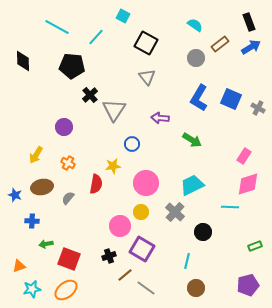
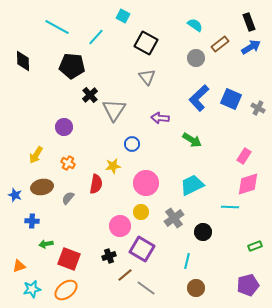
blue L-shape at (199, 98): rotated 16 degrees clockwise
gray cross at (175, 212): moved 1 px left, 6 px down; rotated 12 degrees clockwise
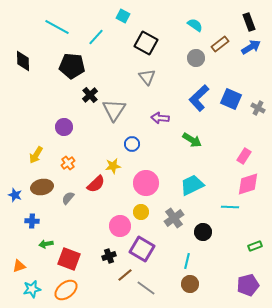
orange cross at (68, 163): rotated 24 degrees clockwise
red semicircle at (96, 184): rotated 36 degrees clockwise
brown circle at (196, 288): moved 6 px left, 4 px up
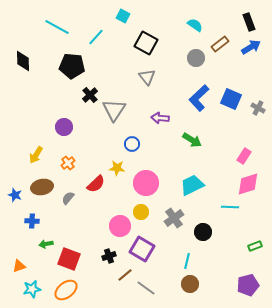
yellow star at (113, 166): moved 4 px right, 2 px down; rotated 14 degrees clockwise
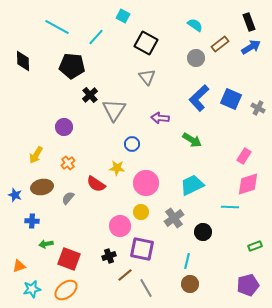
red semicircle at (96, 184): rotated 78 degrees clockwise
purple square at (142, 249): rotated 20 degrees counterclockwise
gray line at (146, 288): rotated 24 degrees clockwise
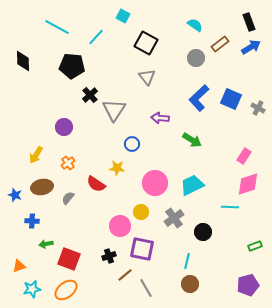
pink circle at (146, 183): moved 9 px right
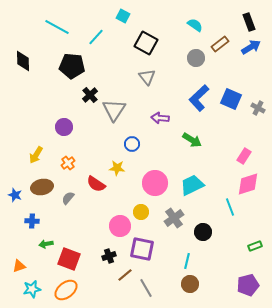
cyan line at (230, 207): rotated 66 degrees clockwise
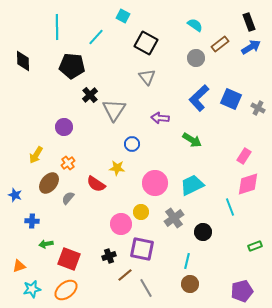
cyan line at (57, 27): rotated 60 degrees clockwise
brown ellipse at (42, 187): moved 7 px right, 4 px up; rotated 40 degrees counterclockwise
pink circle at (120, 226): moved 1 px right, 2 px up
purple pentagon at (248, 285): moved 6 px left, 6 px down
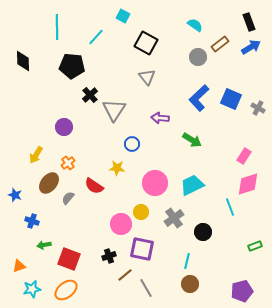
gray circle at (196, 58): moved 2 px right, 1 px up
red semicircle at (96, 184): moved 2 px left, 2 px down
blue cross at (32, 221): rotated 16 degrees clockwise
green arrow at (46, 244): moved 2 px left, 1 px down
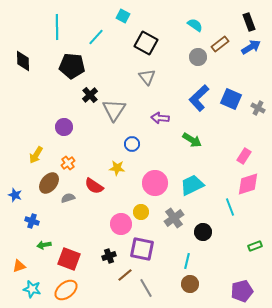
gray semicircle at (68, 198): rotated 32 degrees clockwise
cyan star at (32, 289): rotated 24 degrees clockwise
